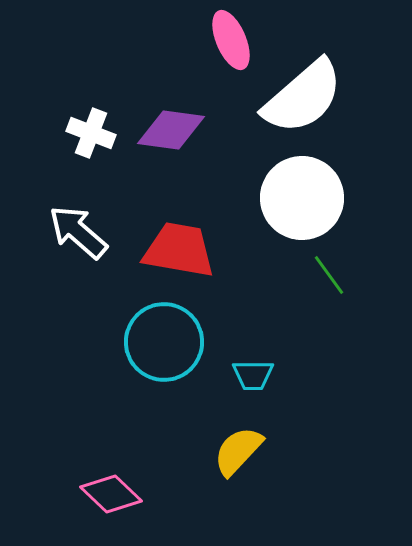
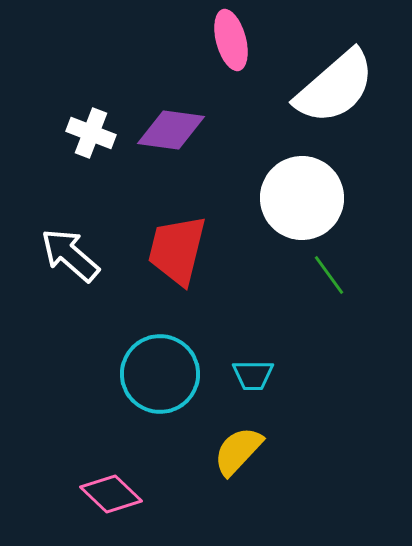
pink ellipse: rotated 8 degrees clockwise
white semicircle: moved 32 px right, 10 px up
white arrow: moved 8 px left, 23 px down
red trapezoid: moved 2 px left; rotated 86 degrees counterclockwise
cyan circle: moved 4 px left, 32 px down
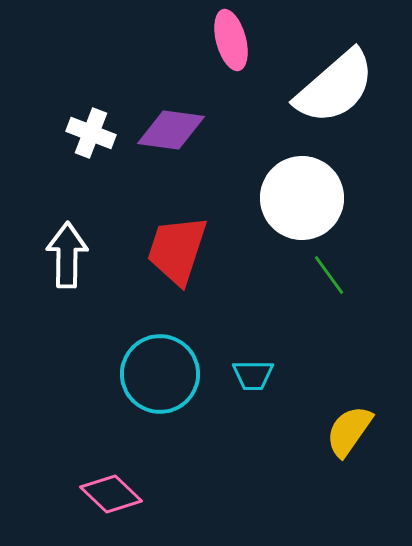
red trapezoid: rotated 4 degrees clockwise
white arrow: moved 3 px left; rotated 50 degrees clockwise
yellow semicircle: moved 111 px right, 20 px up; rotated 8 degrees counterclockwise
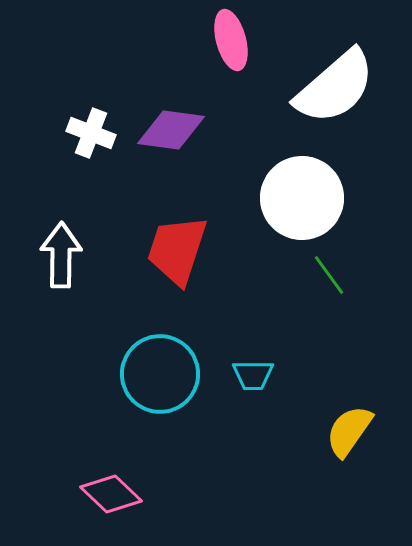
white arrow: moved 6 px left
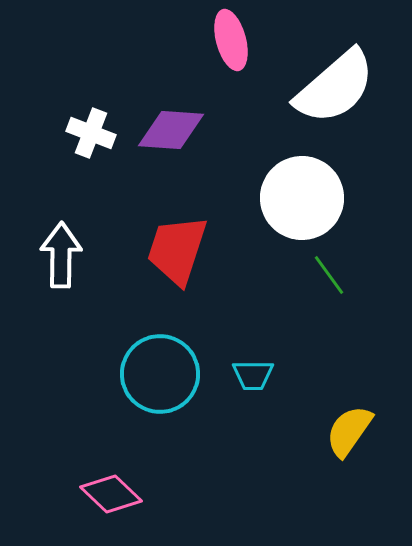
purple diamond: rotated 4 degrees counterclockwise
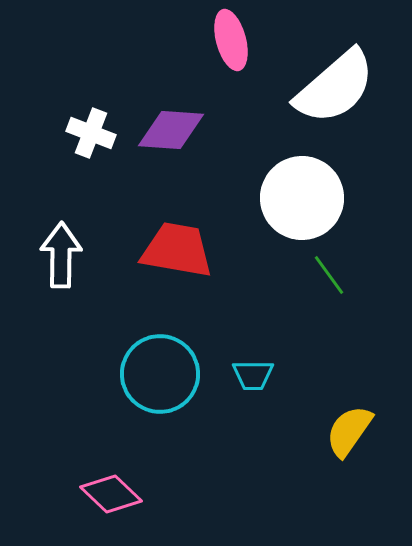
red trapezoid: rotated 82 degrees clockwise
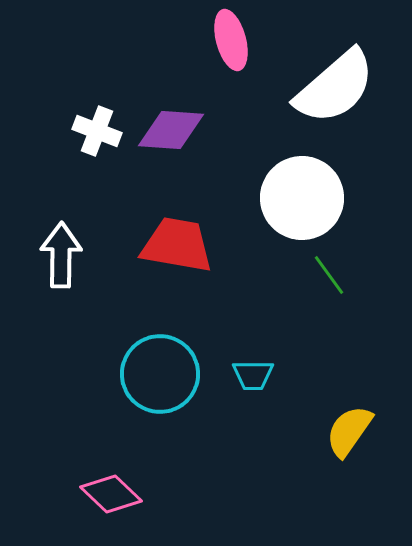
white cross: moved 6 px right, 2 px up
red trapezoid: moved 5 px up
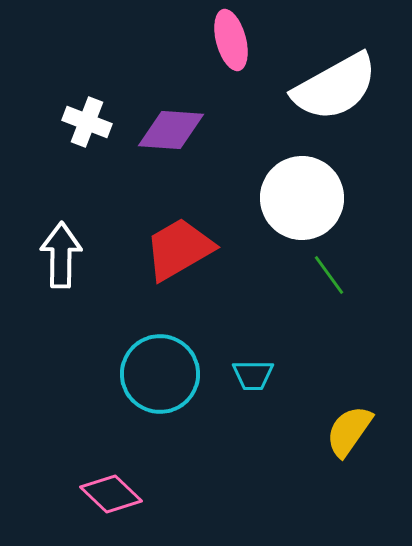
white semicircle: rotated 12 degrees clockwise
white cross: moved 10 px left, 9 px up
red trapezoid: moved 2 px right, 4 px down; rotated 40 degrees counterclockwise
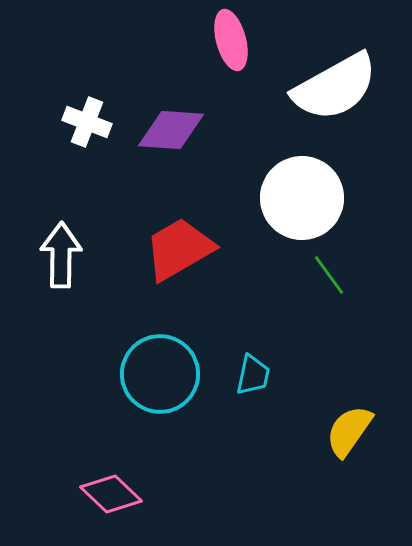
cyan trapezoid: rotated 78 degrees counterclockwise
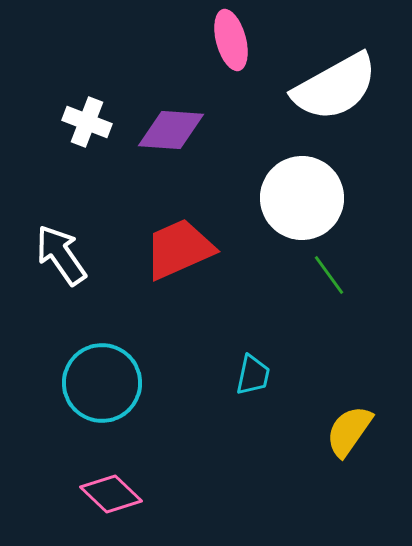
red trapezoid: rotated 6 degrees clockwise
white arrow: rotated 36 degrees counterclockwise
cyan circle: moved 58 px left, 9 px down
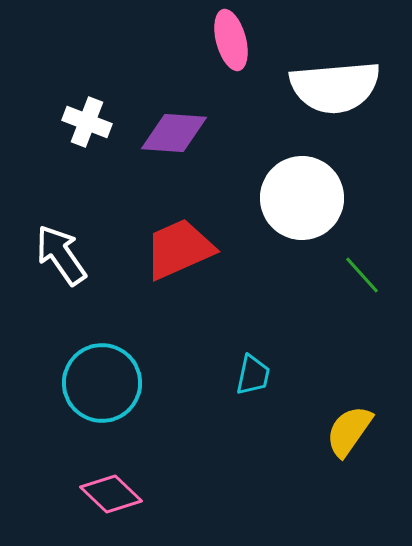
white semicircle: rotated 24 degrees clockwise
purple diamond: moved 3 px right, 3 px down
green line: moved 33 px right; rotated 6 degrees counterclockwise
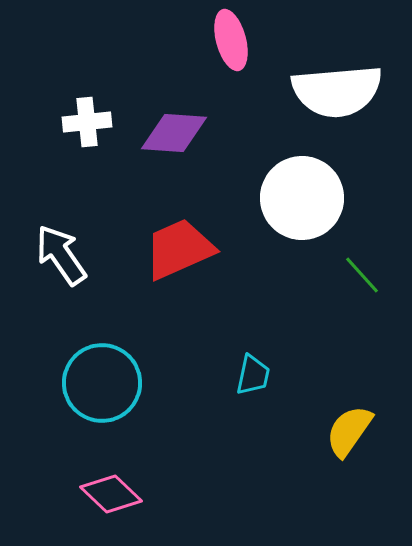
white semicircle: moved 2 px right, 4 px down
white cross: rotated 27 degrees counterclockwise
